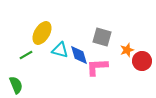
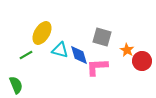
orange star: rotated 24 degrees counterclockwise
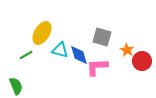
green semicircle: moved 1 px down
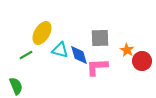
gray square: moved 2 px left, 1 px down; rotated 18 degrees counterclockwise
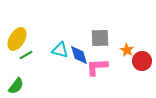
yellow ellipse: moved 25 px left, 6 px down
green semicircle: rotated 60 degrees clockwise
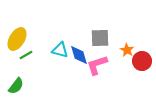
pink L-shape: moved 2 px up; rotated 15 degrees counterclockwise
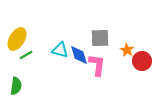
pink L-shape: rotated 115 degrees clockwise
green semicircle: rotated 30 degrees counterclockwise
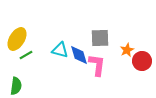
orange star: rotated 16 degrees clockwise
